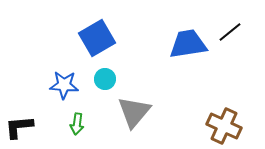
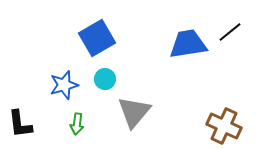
blue star: rotated 20 degrees counterclockwise
black L-shape: moved 1 px right, 3 px up; rotated 92 degrees counterclockwise
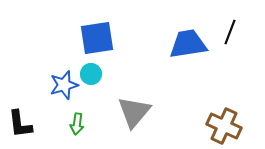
black line: rotated 30 degrees counterclockwise
blue square: rotated 21 degrees clockwise
cyan circle: moved 14 px left, 5 px up
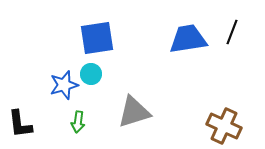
black line: moved 2 px right
blue trapezoid: moved 5 px up
gray triangle: rotated 33 degrees clockwise
green arrow: moved 1 px right, 2 px up
